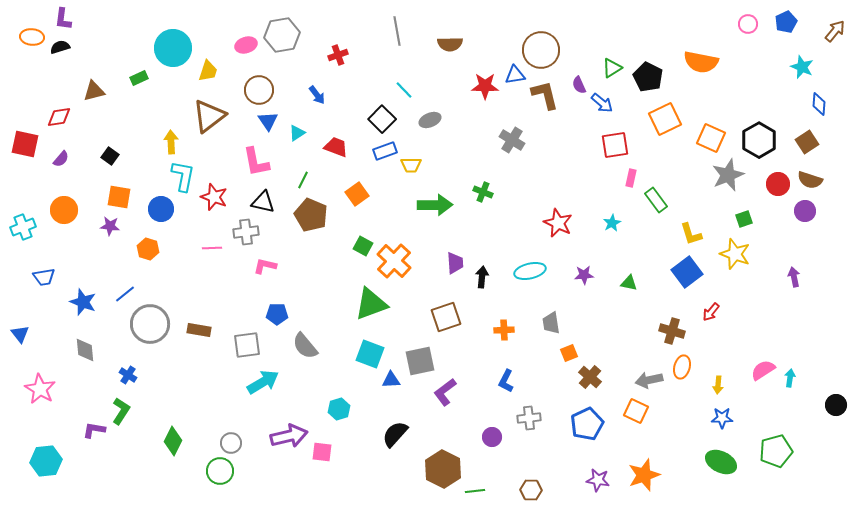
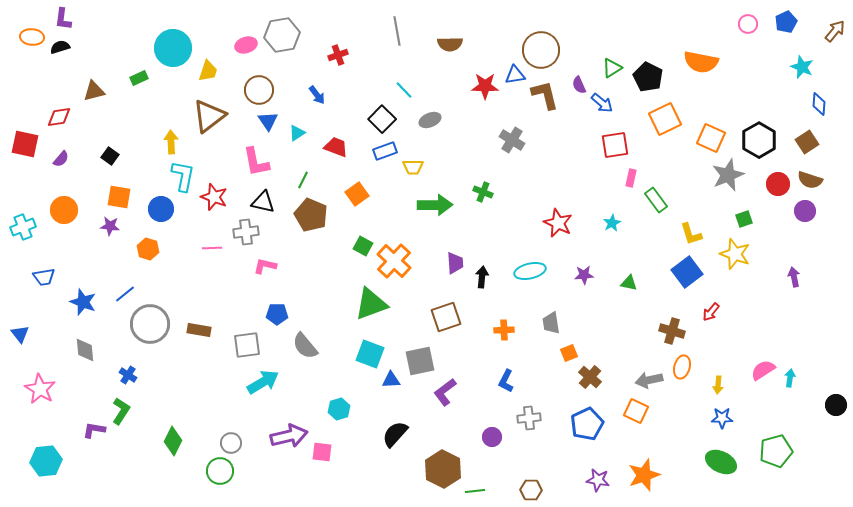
yellow trapezoid at (411, 165): moved 2 px right, 2 px down
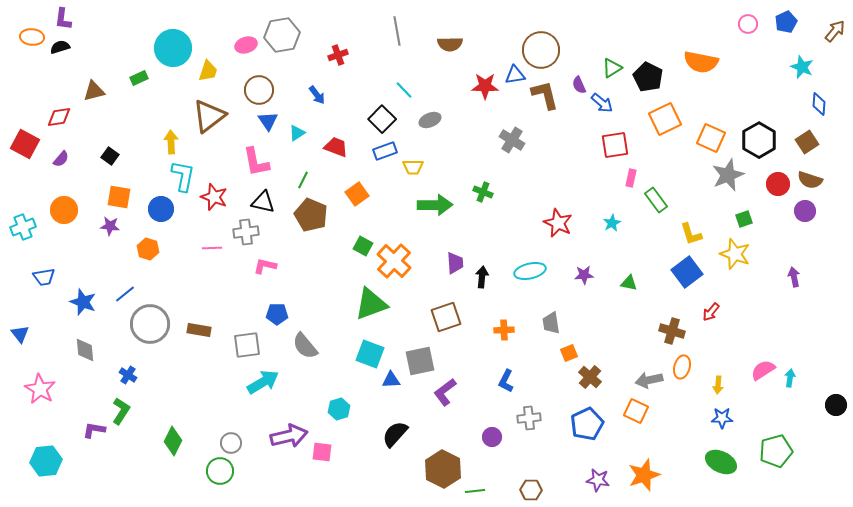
red square at (25, 144): rotated 16 degrees clockwise
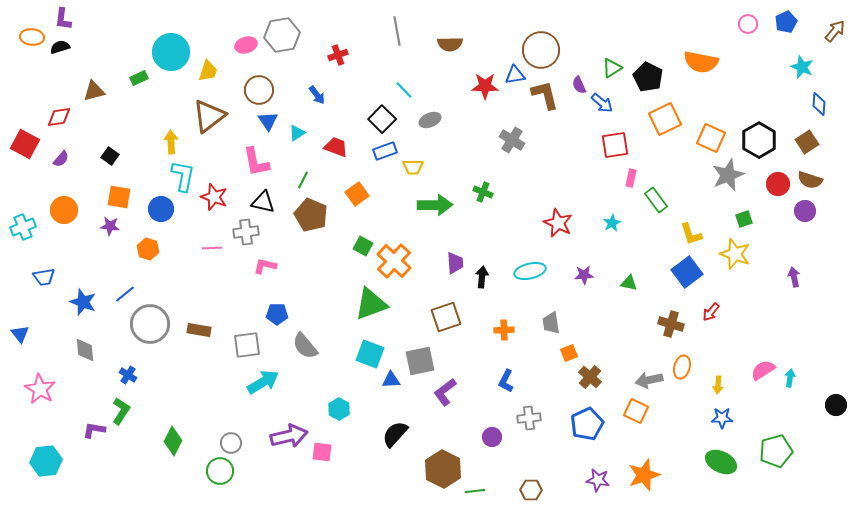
cyan circle at (173, 48): moved 2 px left, 4 px down
brown cross at (672, 331): moved 1 px left, 7 px up
cyan hexagon at (339, 409): rotated 15 degrees counterclockwise
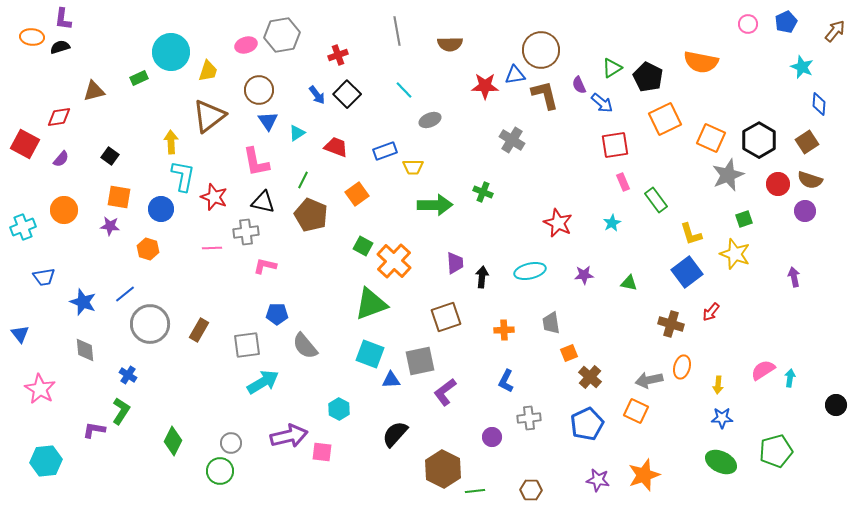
black square at (382, 119): moved 35 px left, 25 px up
pink rectangle at (631, 178): moved 8 px left, 4 px down; rotated 36 degrees counterclockwise
brown rectangle at (199, 330): rotated 70 degrees counterclockwise
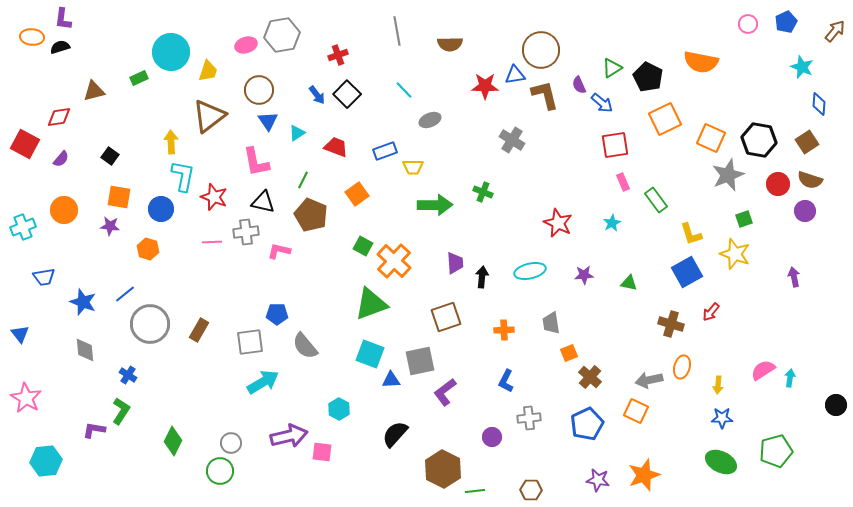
black hexagon at (759, 140): rotated 20 degrees counterclockwise
pink line at (212, 248): moved 6 px up
pink L-shape at (265, 266): moved 14 px right, 15 px up
blue square at (687, 272): rotated 8 degrees clockwise
gray square at (247, 345): moved 3 px right, 3 px up
pink star at (40, 389): moved 14 px left, 9 px down
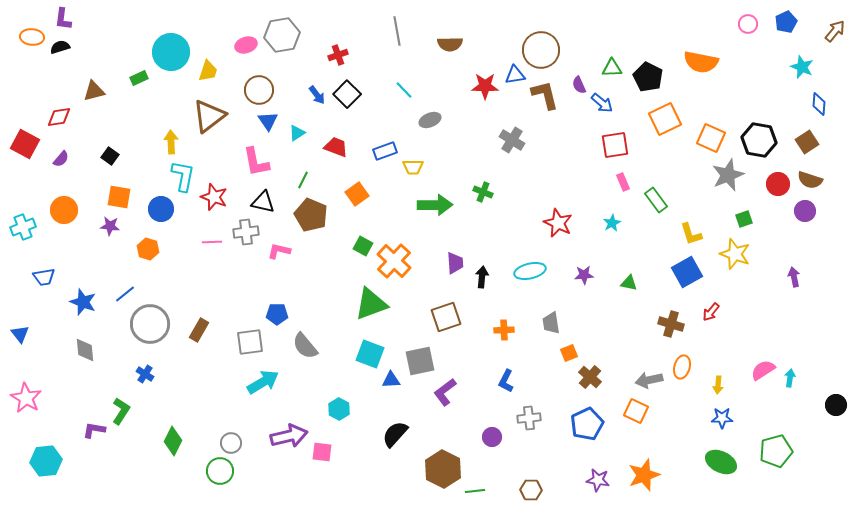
green triangle at (612, 68): rotated 30 degrees clockwise
blue cross at (128, 375): moved 17 px right, 1 px up
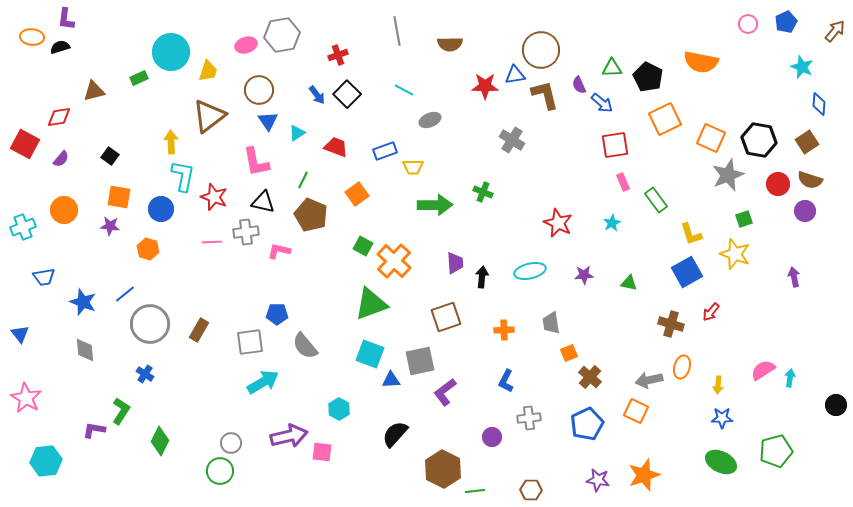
purple L-shape at (63, 19): moved 3 px right
cyan line at (404, 90): rotated 18 degrees counterclockwise
green diamond at (173, 441): moved 13 px left
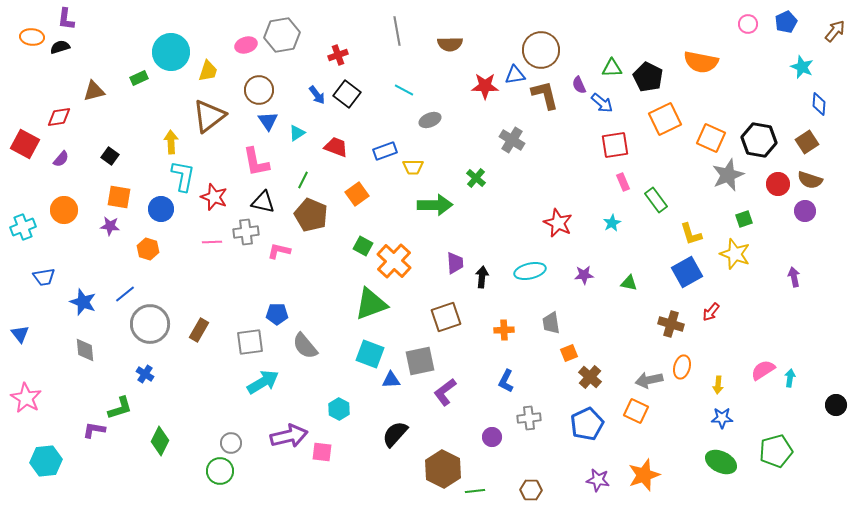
black square at (347, 94): rotated 8 degrees counterclockwise
green cross at (483, 192): moved 7 px left, 14 px up; rotated 18 degrees clockwise
green L-shape at (121, 411): moved 1 px left, 3 px up; rotated 40 degrees clockwise
